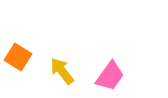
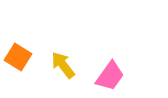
yellow arrow: moved 1 px right, 6 px up
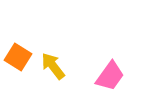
yellow arrow: moved 10 px left, 1 px down
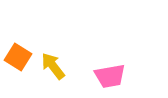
pink trapezoid: rotated 44 degrees clockwise
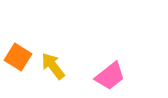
pink trapezoid: rotated 28 degrees counterclockwise
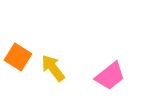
yellow arrow: moved 2 px down
